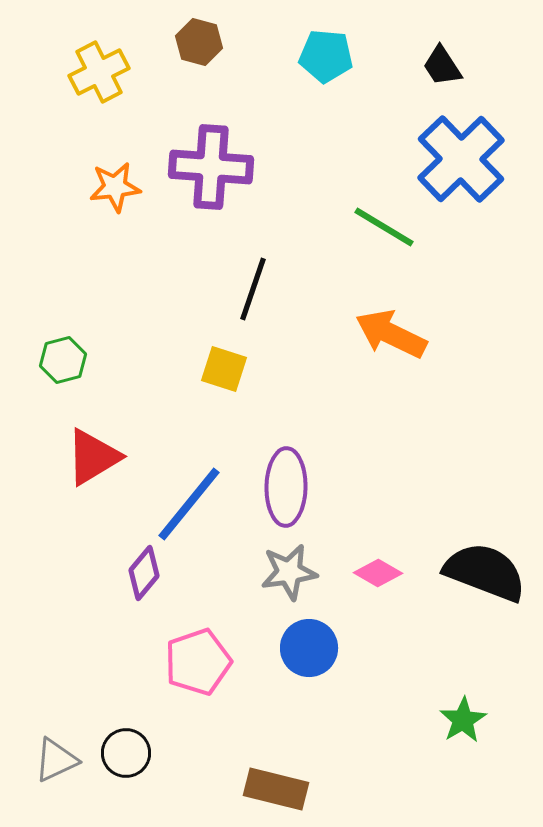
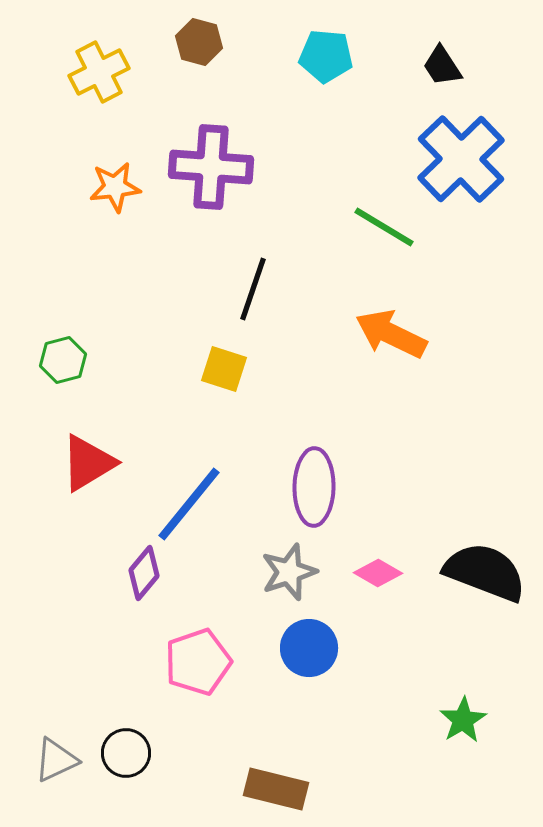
red triangle: moved 5 px left, 6 px down
purple ellipse: moved 28 px right
gray star: rotated 10 degrees counterclockwise
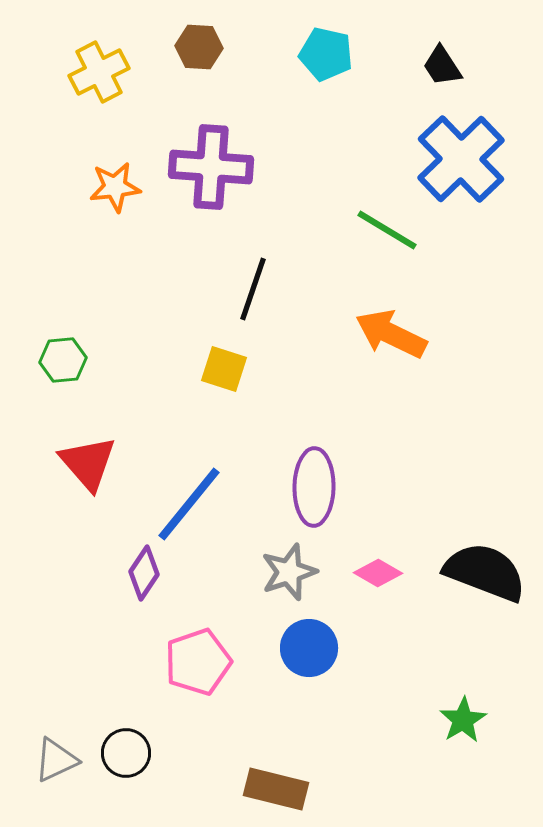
brown hexagon: moved 5 px down; rotated 12 degrees counterclockwise
cyan pentagon: moved 2 px up; rotated 8 degrees clockwise
green line: moved 3 px right, 3 px down
green hexagon: rotated 9 degrees clockwise
red triangle: rotated 40 degrees counterclockwise
purple diamond: rotated 6 degrees counterclockwise
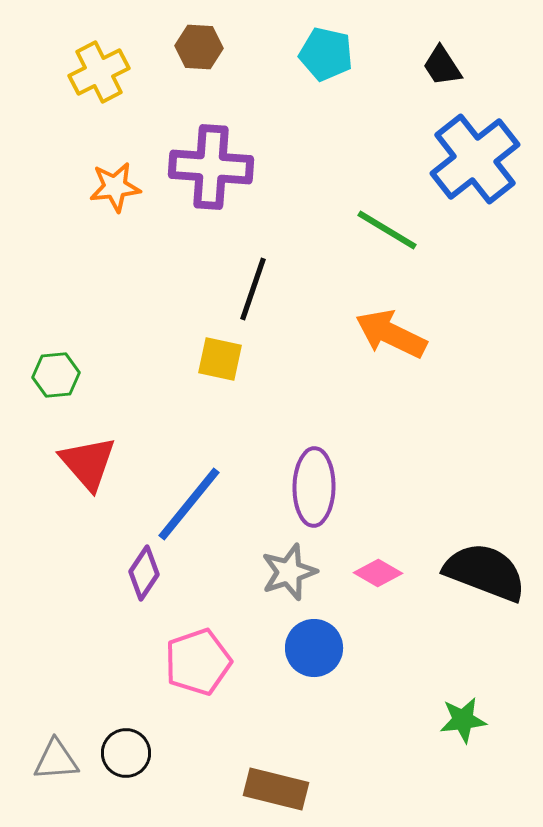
blue cross: moved 14 px right; rotated 6 degrees clockwise
green hexagon: moved 7 px left, 15 px down
yellow square: moved 4 px left, 10 px up; rotated 6 degrees counterclockwise
blue circle: moved 5 px right
green star: rotated 24 degrees clockwise
gray triangle: rotated 21 degrees clockwise
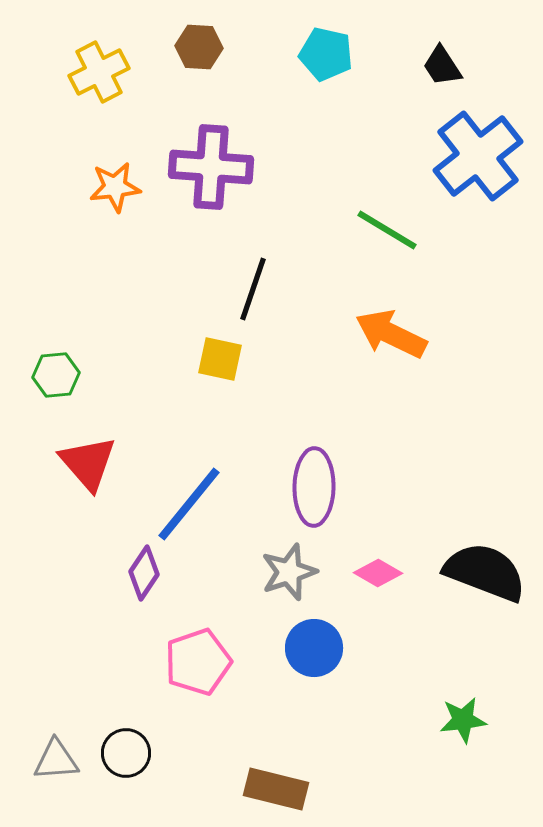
blue cross: moved 3 px right, 3 px up
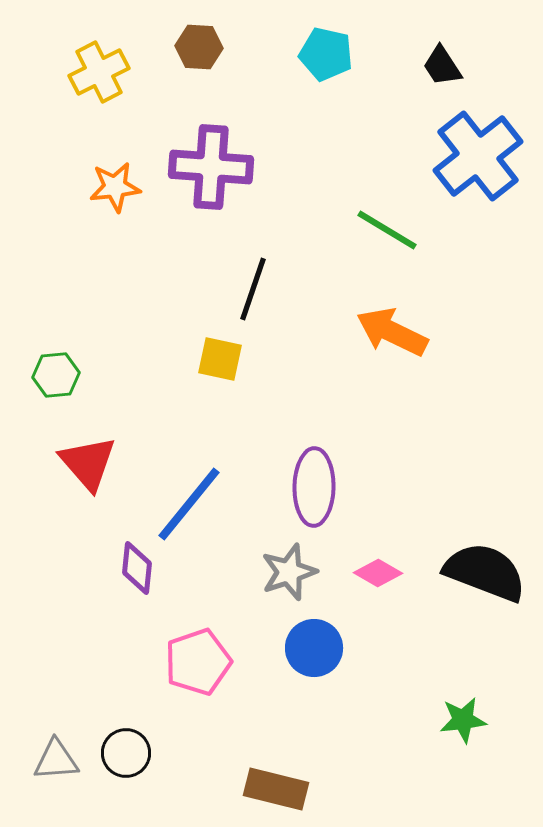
orange arrow: moved 1 px right, 2 px up
purple diamond: moved 7 px left, 5 px up; rotated 28 degrees counterclockwise
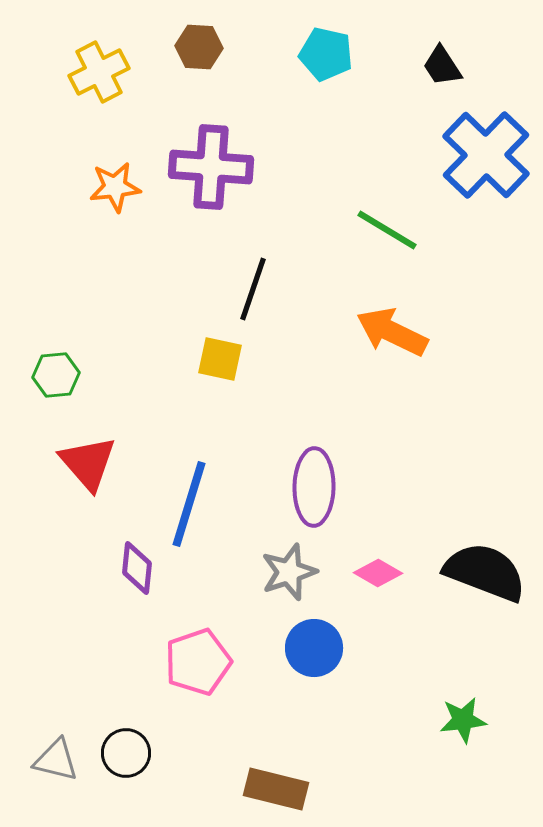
blue cross: moved 8 px right, 1 px up; rotated 8 degrees counterclockwise
blue line: rotated 22 degrees counterclockwise
gray triangle: rotated 18 degrees clockwise
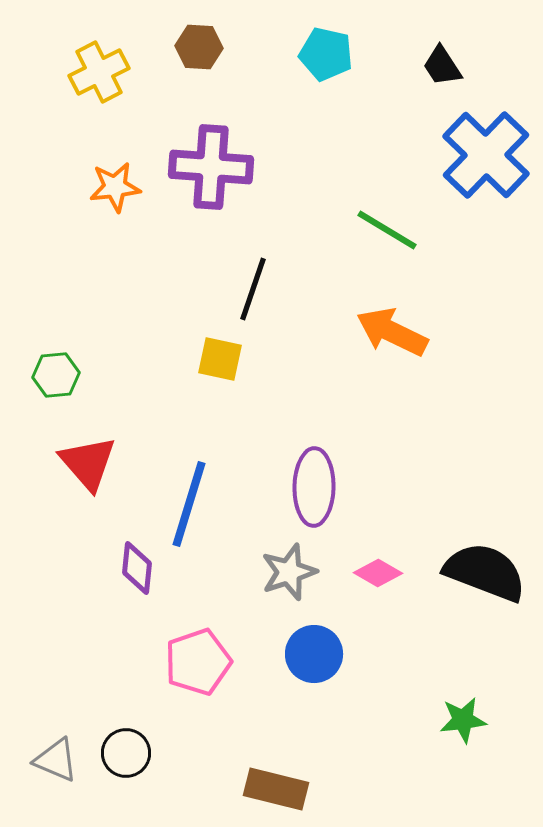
blue circle: moved 6 px down
gray triangle: rotated 9 degrees clockwise
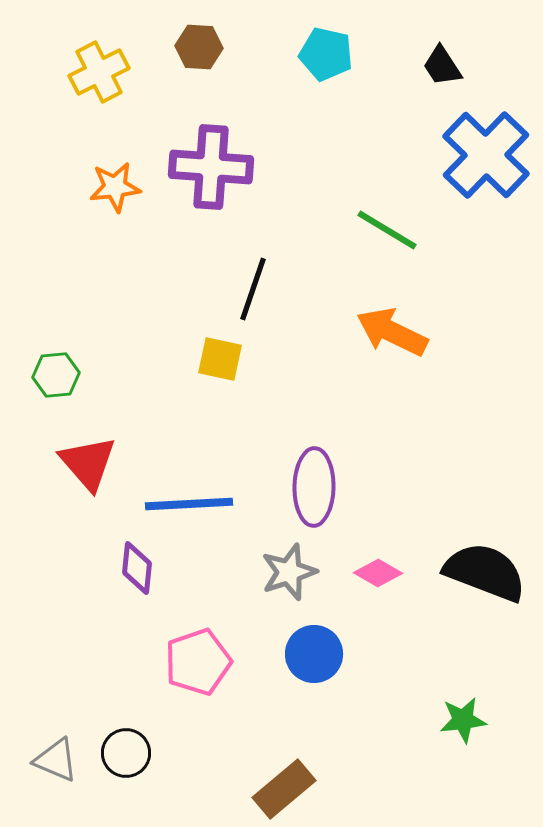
blue line: rotated 70 degrees clockwise
brown rectangle: moved 8 px right; rotated 54 degrees counterclockwise
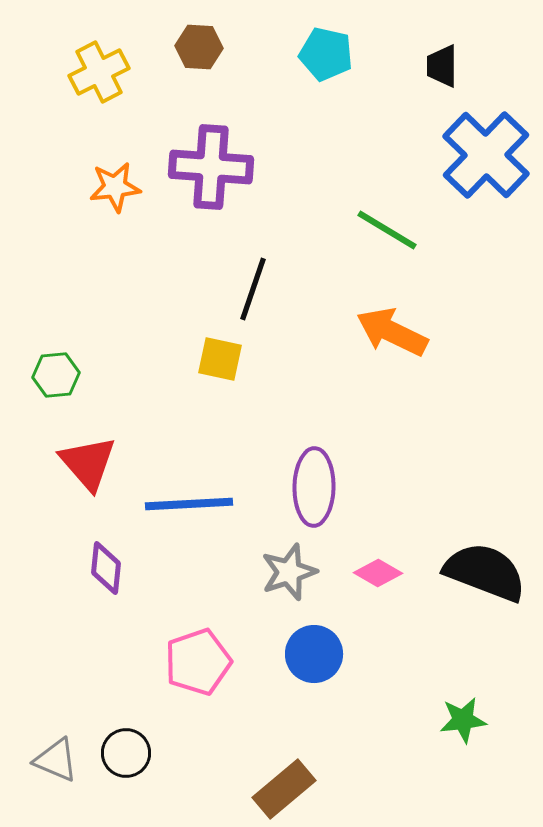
black trapezoid: rotated 33 degrees clockwise
purple diamond: moved 31 px left
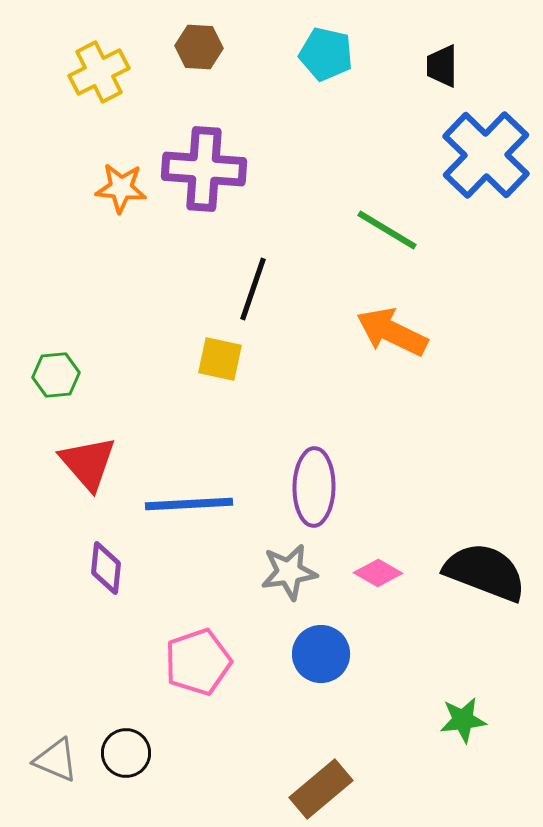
purple cross: moved 7 px left, 2 px down
orange star: moved 6 px right, 1 px down; rotated 12 degrees clockwise
gray star: rotated 10 degrees clockwise
blue circle: moved 7 px right
brown rectangle: moved 37 px right
